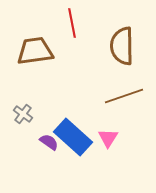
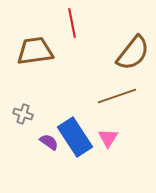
brown semicircle: moved 11 px right, 7 px down; rotated 141 degrees counterclockwise
brown line: moved 7 px left
gray cross: rotated 18 degrees counterclockwise
blue rectangle: moved 2 px right; rotated 15 degrees clockwise
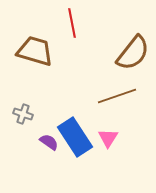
brown trapezoid: rotated 24 degrees clockwise
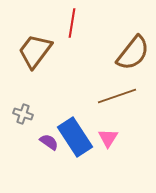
red line: rotated 20 degrees clockwise
brown trapezoid: rotated 69 degrees counterclockwise
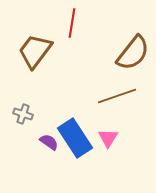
blue rectangle: moved 1 px down
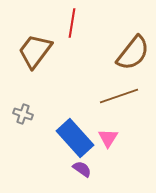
brown line: moved 2 px right
blue rectangle: rotated 9 degrees counterclockwise
purple semicircle: moved 33 px right, 27 px down
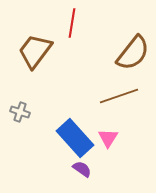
gray cross: moved 3 px left, 2 px up
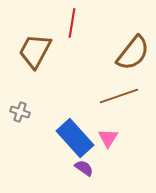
brown trapezoid: rotated 9 degrees counterclockwise
purple semicircle: moved 2 px right, 1 px up
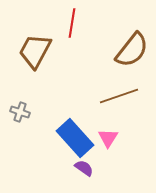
brown semicircle: moved 1 px left, 3 px up
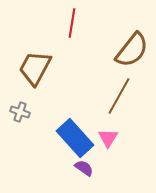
brown trapezoid: moved 17 px down
brown line: rotated 42 degrees counterclockwise
